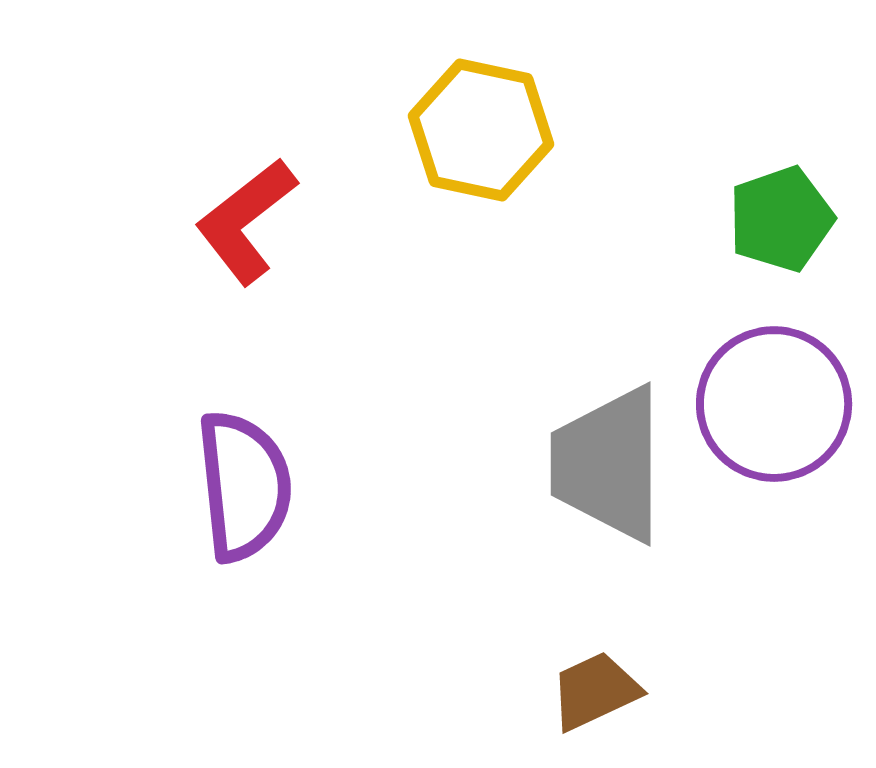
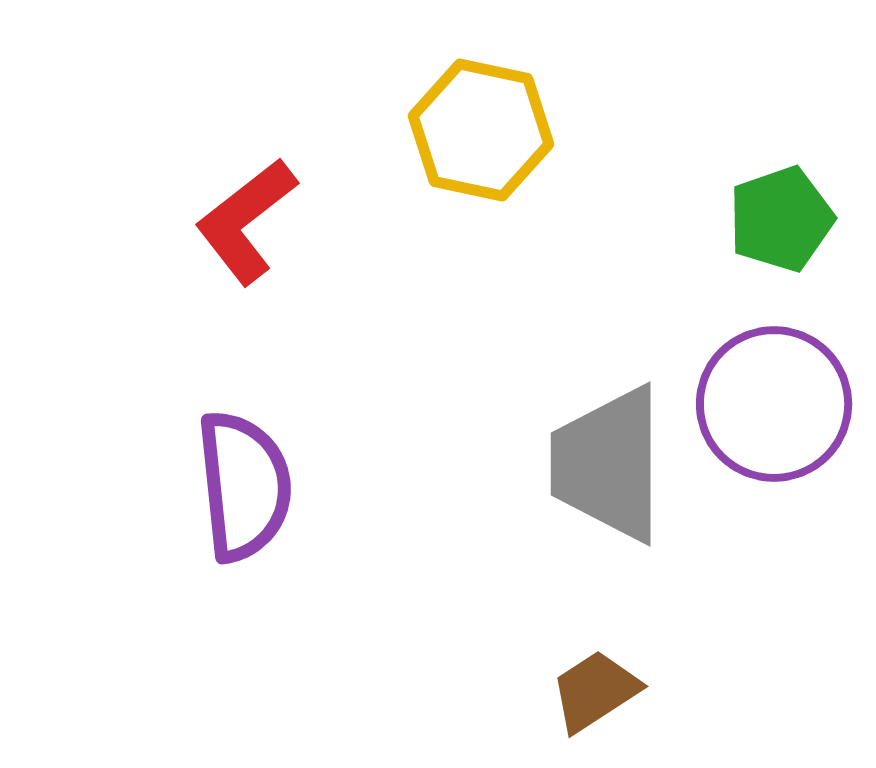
brown trapezoid: rotated 8 degrees counterclockwise
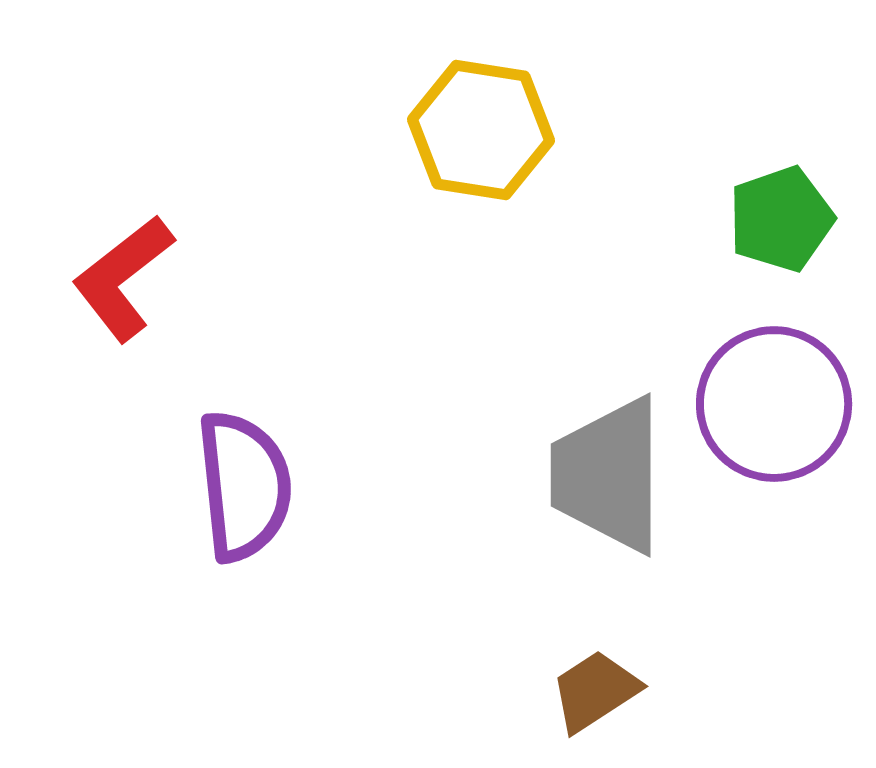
yellow hexagon: rotated 3 degrees counterclockwise
red L-shape: moved 123 px left, 57 px down
gray trapezoid: moved 11 px down
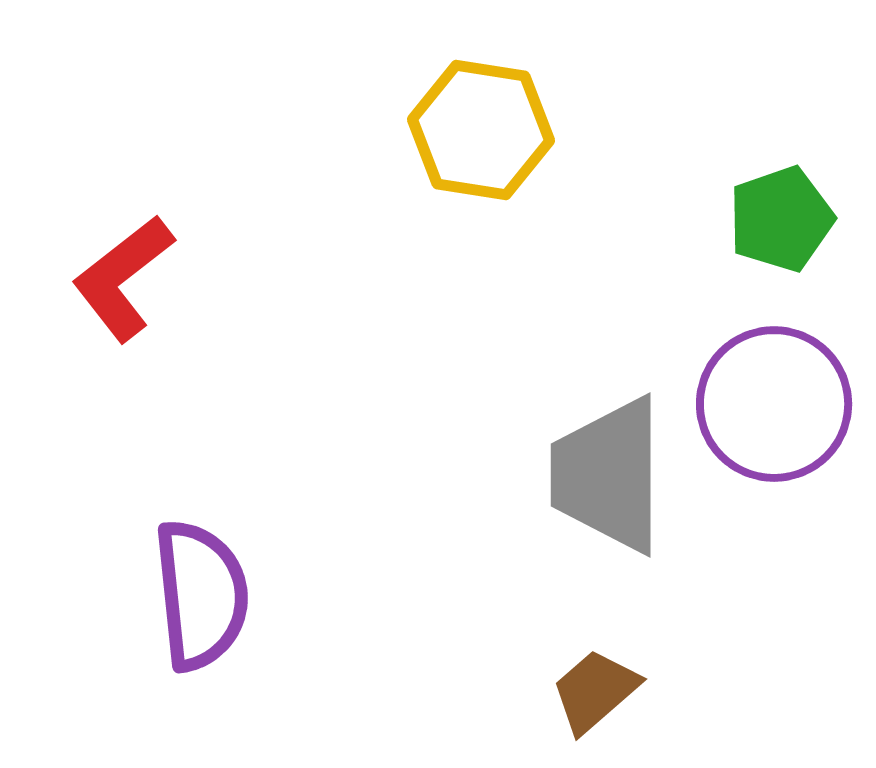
purple semicircle: moved 43 px left, 109 px down
brown trapezoid: rotated 8 degrees counterclockwise
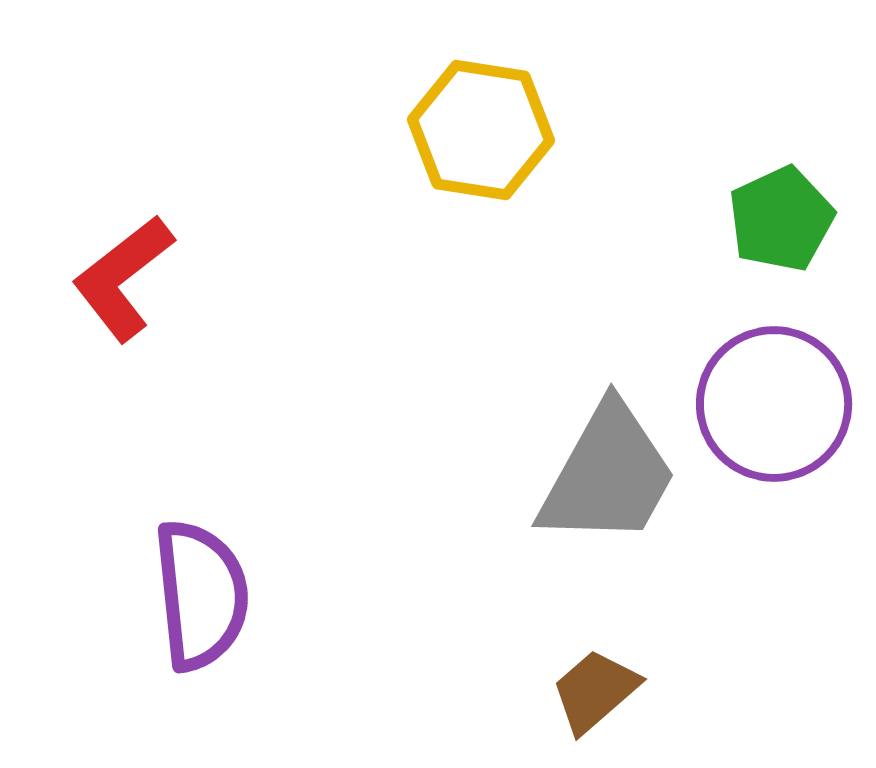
green pentagon: rotated 6 degrees counterclockwise
gray trapezoid: rotated 151 degrees counterclockwise
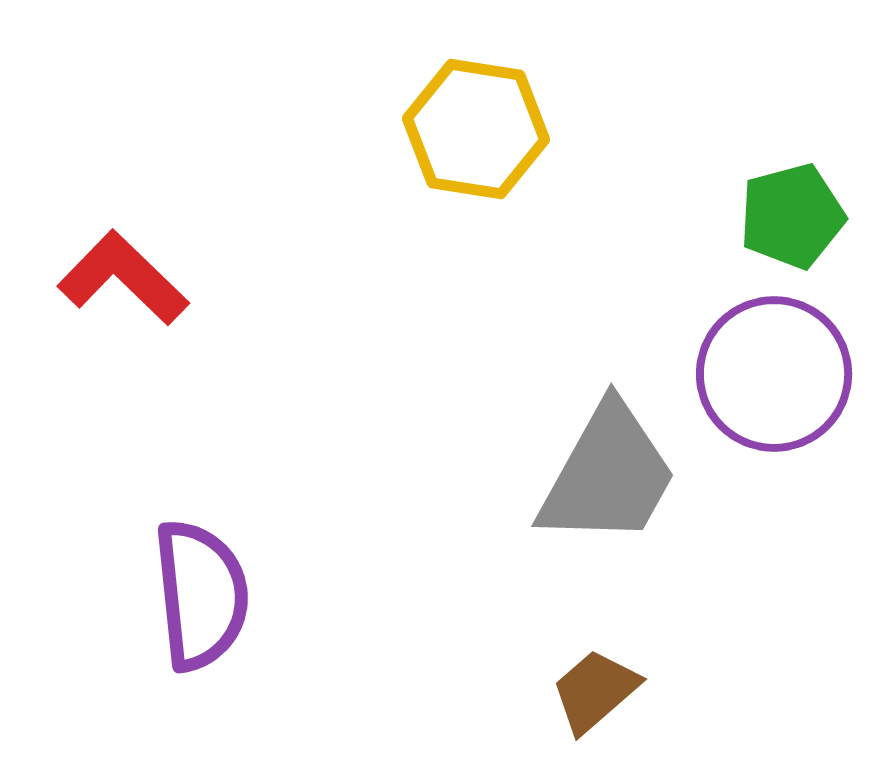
yellow hexagon: moved 5 px left, 1 px up
green pentagon: moved 11 px right, 3 px up; rotated 10 degrees clockwise
red L-shape: rotated 82 degrees clockwise
purple circle: moved 30 px up
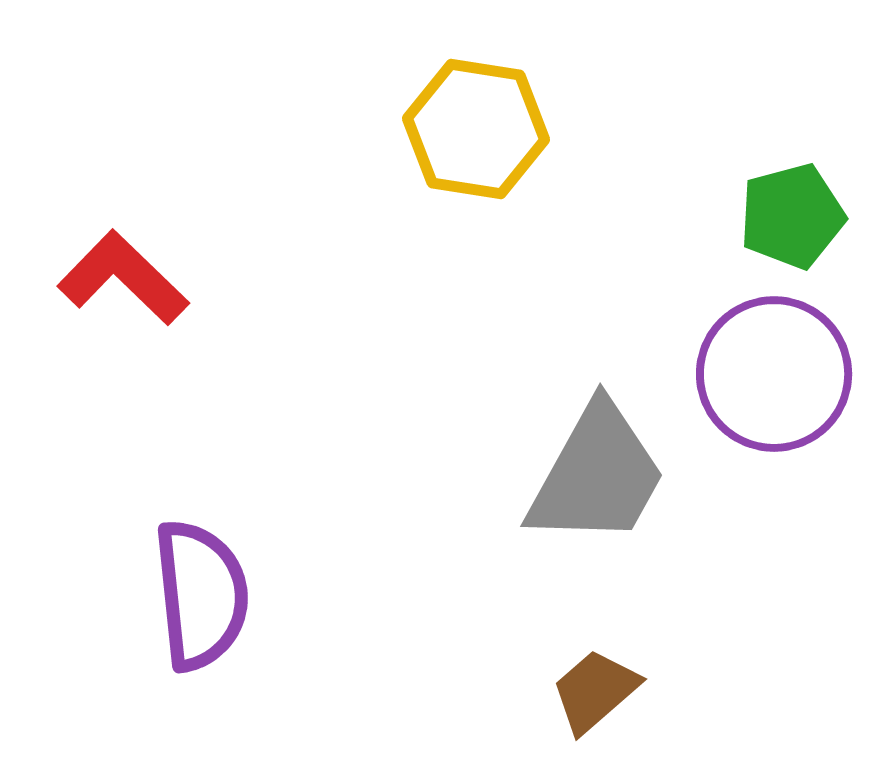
gray trapezoid: moved 11 px left
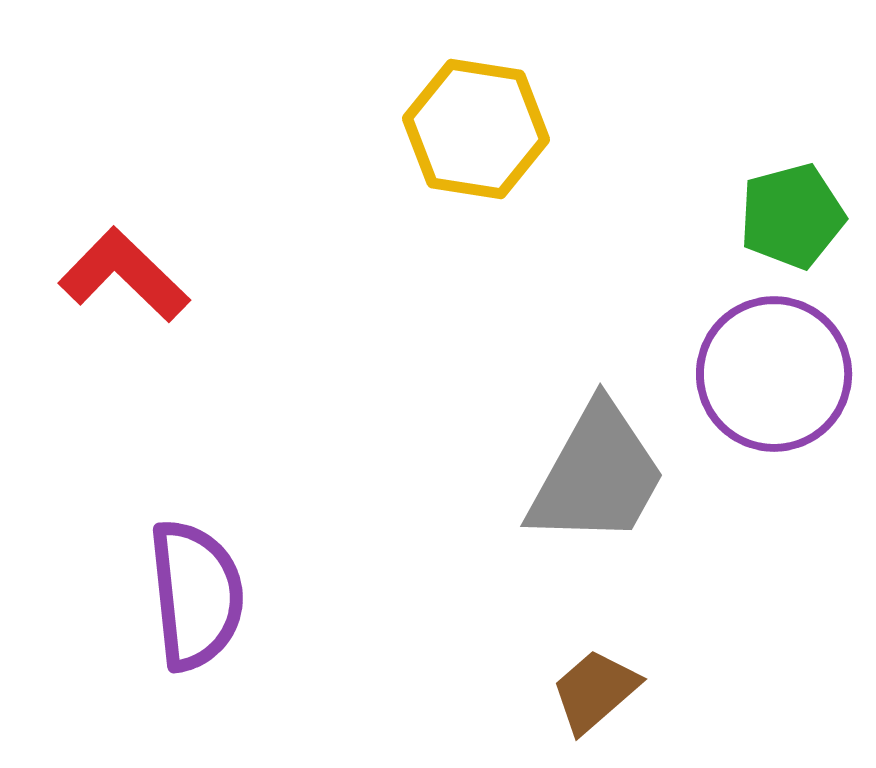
red L-shape: moved 1 px right, 3 px up
purple semicircle: moved 5 px left
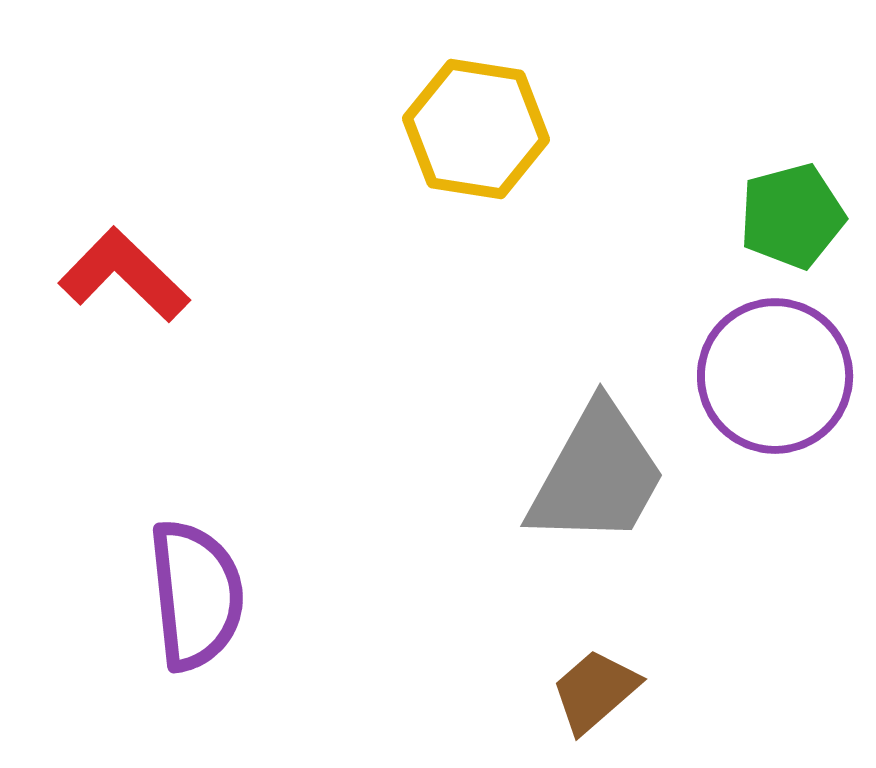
purple circle: moved 1 px right, 2 px down
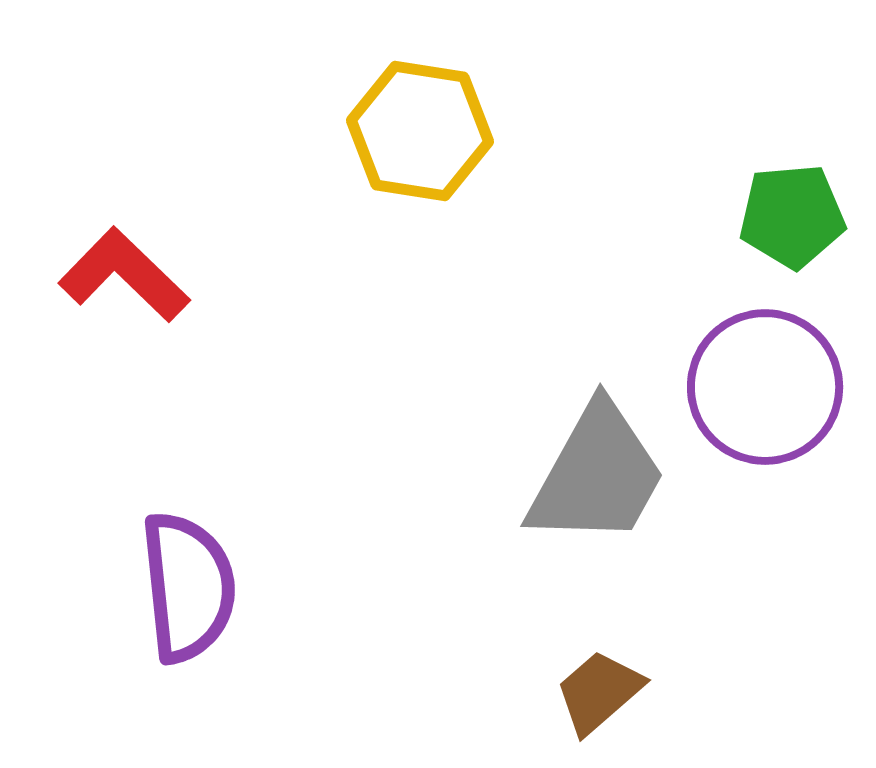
yellow hexagon: moved 56 px left, 2 px down
green pentagon: rotated 10 degrees clockwise
purple circle: moved 10 px left, 11 px down
purple semicircle: moved 8 px left, 8 px up
brown trapezoid: moved 4 px right, 1 px down
